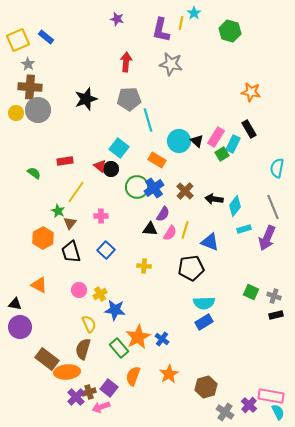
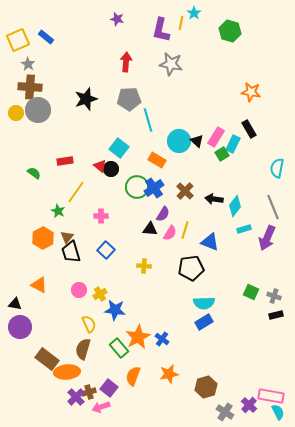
brown triangle at (70, 223): moved 3 px left, 14 px down
orange star at (169, 374): rotated 18 degrees clockwise
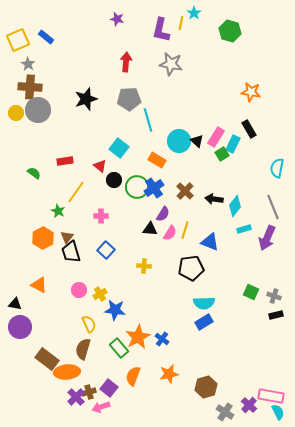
black circle at (111, 169): moved 3 px right, 11 px down
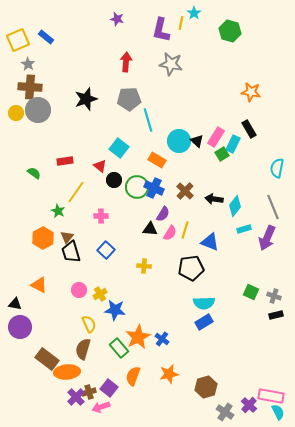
blue cross at (154, 188): rotated 30 degrees counterclockwise
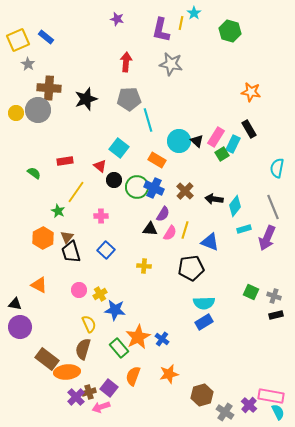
brown cross at (30, 87): moved 19 px right, 1 px down
brown hexagon at (206, 387): moved 4 px left, 8 px down
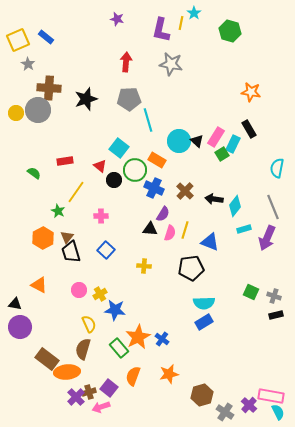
green circle at (137, 187): moved 2 px left, 17 px up
pink semicircle at (170, 233): rotated 14 degrees counterclockwise
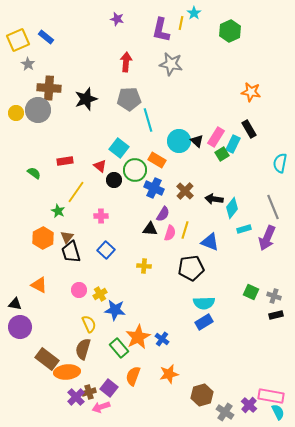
green hexagon at (230, 31): rotated 20 degrees clockwise
cyan semicircle at (277, 168): moved 3 px right, 5 px up
cyan diamond at (235, 206): moved 3 px left, 2 px down
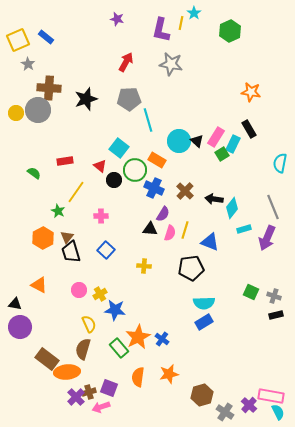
red arrow at (126, 62): rotated 24 degrees clockwise
orange semicircle at (133, 376): moved 5 px right, 1 px down; rotated 12 degrees counterclockwise
purple square at (109, 388): rotated 18 degrees counterclockwise
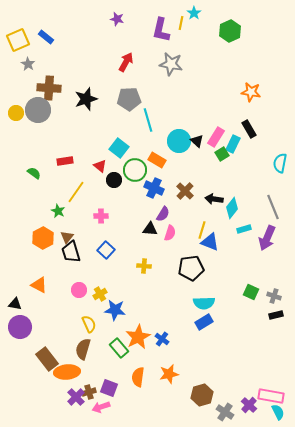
yellow line at (185, 230): moved 17 px right
brown rectangle at (47, 359): rotated 15 degrees clockwise
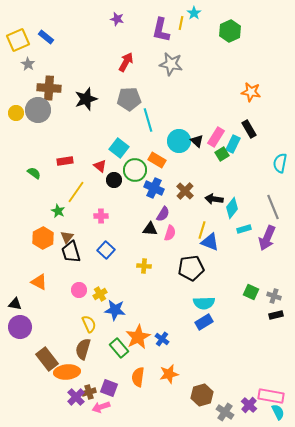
orange triangle at (39, 285): moved 3 px up
